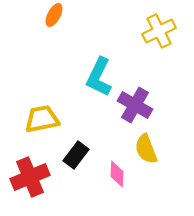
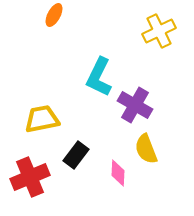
pink diamond: moved 1 px right, 1 px up
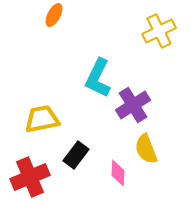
cyan L-shape: moved 1 px left, 1 px down
purple cross: moved 2 px left; rotated 28 degrees clockwise
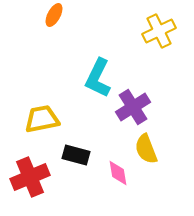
purple cross: moved 2 px down
black rectangle: rotated 68 degrees clockwise
pink diamond: rotated 12 degrees counterclockwise
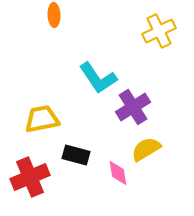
orange ellipse: rotated 30 degrees counterclockwise
cyan L-shape: rotated 60 degrees counterclockwise
yellow semicircle: rotated 80 degrees clockwise
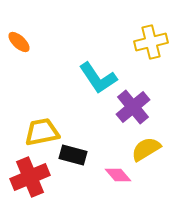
orange ellipse: moved 35 px left, 27 px down; rotated 45 degrees counterclockwise
yellow cross: moved 8 px left, 11 px down; rotated 12 degrees clockwise
purple cross: rotated 8 degrees counterclockwise
yellow trapezoid: moved 13 px down
black rectangle: moved 3 px left
pink diamond: moved 2 px down; rotated 32 degrees counterclockwise
